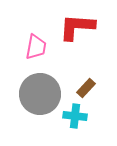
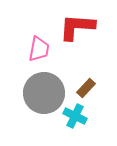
pink trapezoid: moved 3 px right, 2 px down
gray circle: moved 4 px right, 1 px up
cyan cross: rotated 20 degrees clockwise
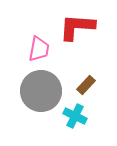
brown rectangle: moved 3 px up
gray circle: moved 3 px left, 2 px up
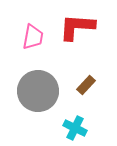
pink trapezoid: moved 6 px left, 12 px up
gray circle: moved 3 px left
cyan cross: moved 12 px down
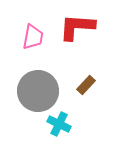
cyan cross: moved 16 px left, 4 px up
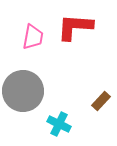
red L-shape: moved 2 px left
brown rectangle: moved 15 px right, 16 px down
gray circle: moved 15 px left
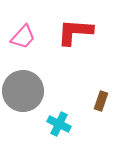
red L-shape: moved 5 px down
pink trapezoid: moved 10 px left; rotated 32 degrees clockwise
brown rectangle: rotated 24 degrees counterclockwise
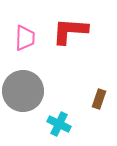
red L-shape: moved 5 px left, 1 px up
pink trapezoid: moved 2 px right, 1 px down; rotated 40 degrees counterclockwise
brown rectangle: moved 2 px left, 2 px up
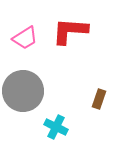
pink trapezoid: rotated 56 degrees clockwise
cyan cross: moved 3 px left, 3 px down
